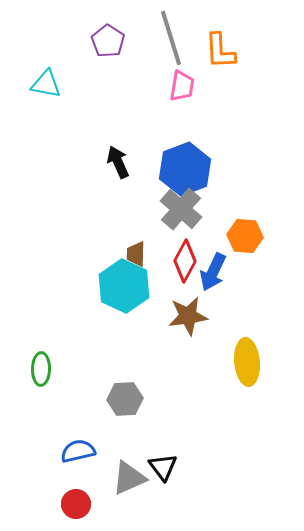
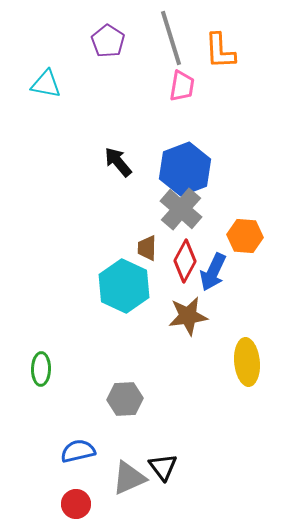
black arrow: rotated 16 degrees counterclockwise
brown trapezoid: moved 11 px right, 6 px up
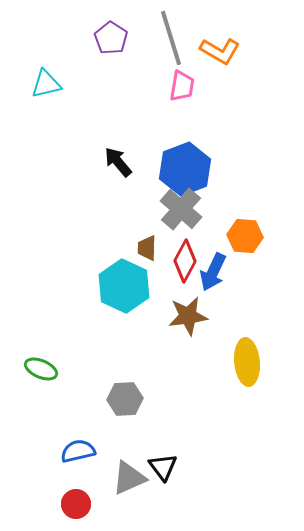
purple pentagon: moved 3 px right, 3 px up
orange L-shape: rotated 57 degrees counterclockwise
cyan triangle: rotated 24 degrees counterclockwise
green ellipse: rotated 68 degrees counterclockwise
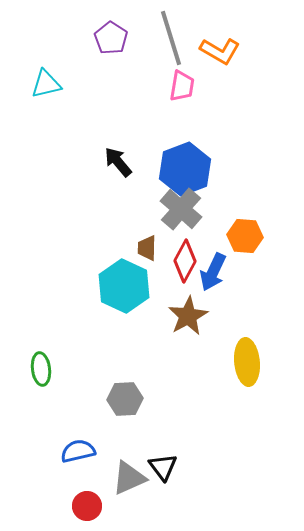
brown star: rotated 21 degrees counterclockwise
green ellipse: rotated 60 degrees clockwise
red circle: moved 11 px right, 2 px down
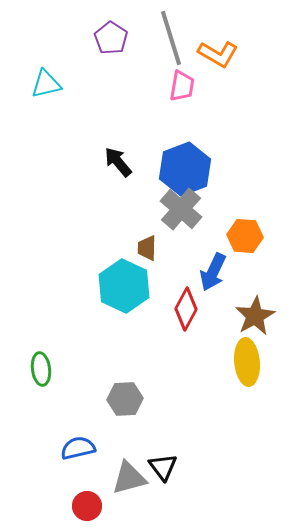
orange L-shape: moved 2 px left, 3 px down
red diamond: moved 1 px right, 48 px down
brown star: moved 67 px right
blue semicircle: moved 3 px up
gray triangle: rotated 9 degrees clockwise
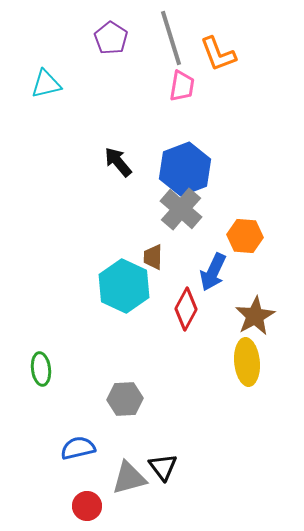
orange L-shape: rotated 39 degrees clockwise
brown trapezoid: moved 6 px right, 9 px down
